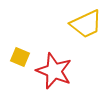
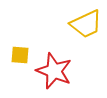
yellow square: moved 2 px up; rotated 18 degrees counterclockwise
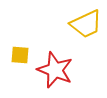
red star: moved 1 px right, 1 px up
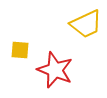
yellow square: moved 5 px up
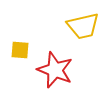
yellow trapezoid: moved 3 px left, 2 px down; rotated 12 degrees clockwise
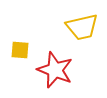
yellow trapezoid: moved 1 px left, 1 px down
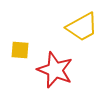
yellow trapezoid: rotated 16 degrees counterclockwise
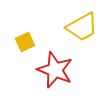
yellow square: moved 5 px right, 8 px up; rotated 30 degrees counterclockwise
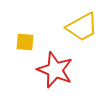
yellow square: rotated 30 degrees clockwise
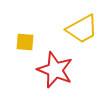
yellow trapezoid: moved 2 px down
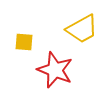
yellow square: moved 1 px left
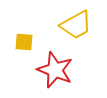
yellow trapezoid: moved 6 px left, 4 px up
